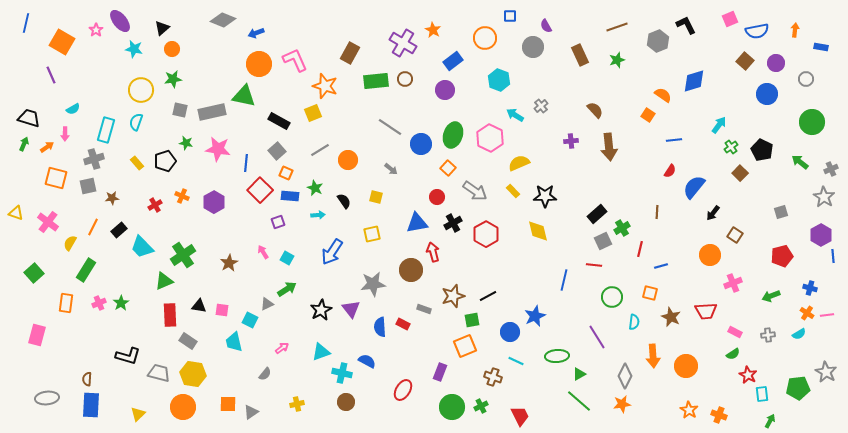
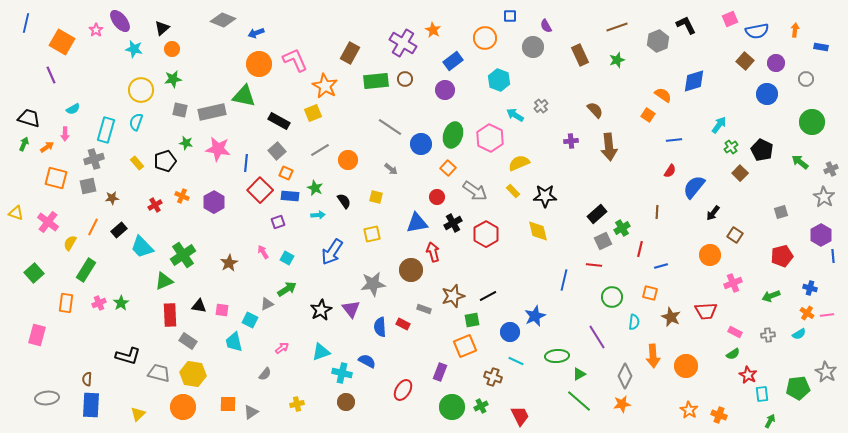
orange star at (325, 86): rotated 10 degrees clockwise
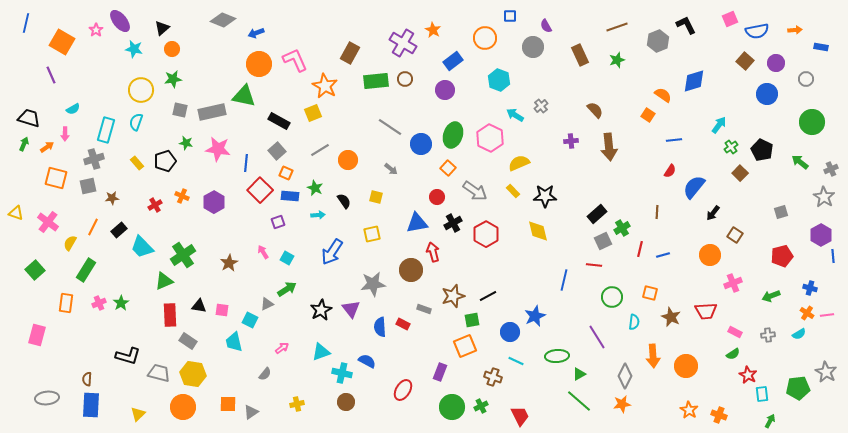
orange arrow at (795, 30): rotated 80 degrees clockwise
blue line at (661, 266): moved 2 px right, 11 px up
green square at (34, 273): moved 1 px right, 3 px up
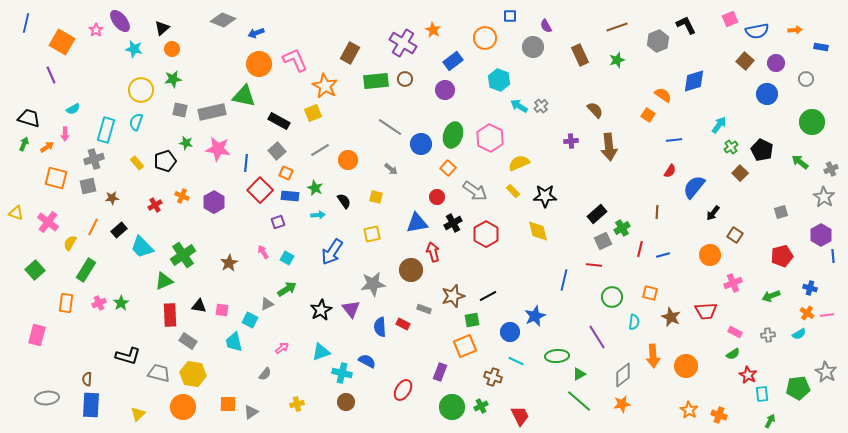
cyan arrow at (515, 115): moved 4 px right, 9 px up
gray diamond at (625, 376): moved 2 px left, 1 px up; rotated 25 degrees clockwise
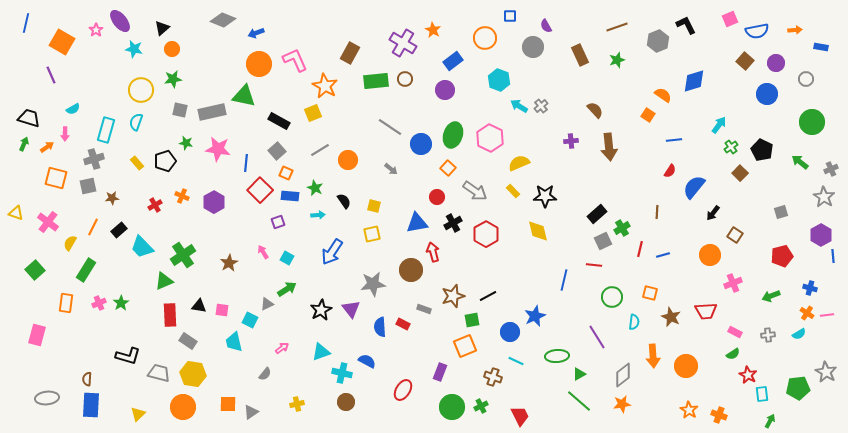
yellow square at (376, 197): moved 2 px left, 9 px down
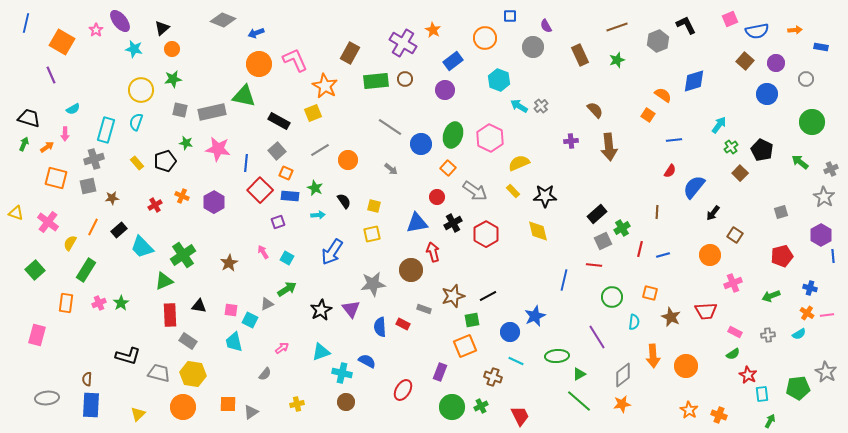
pink square at (222, 310): moved 9 px right
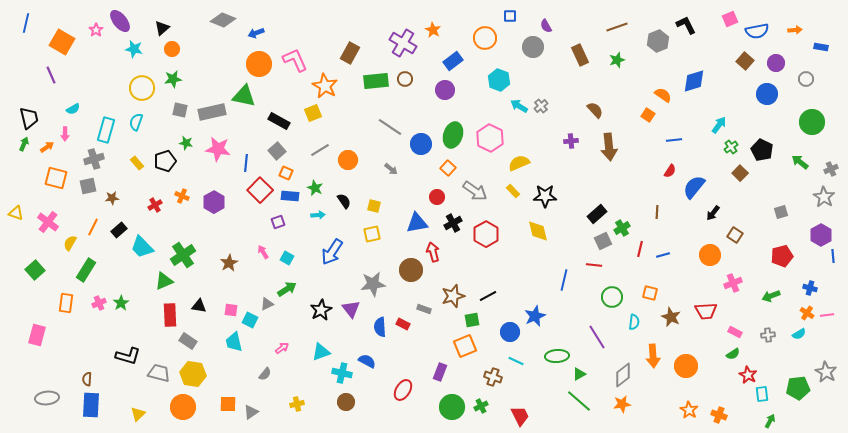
yellow circle at (141, 90): moved 1 px right, 2 px up
black trapezoid at (29, 118): rotated 60 degrees clockwise
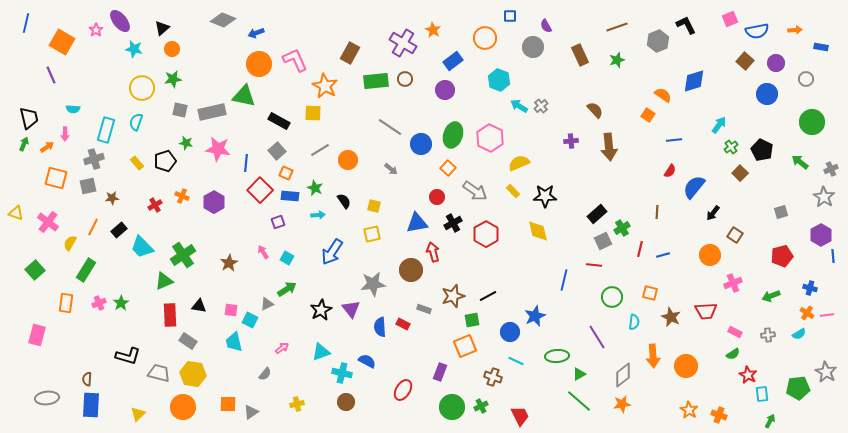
cyan semicircle at (73, 109): rotated 32 degrees clockwise
yellow square at (313, 113): rotated 24 degrees clockwise
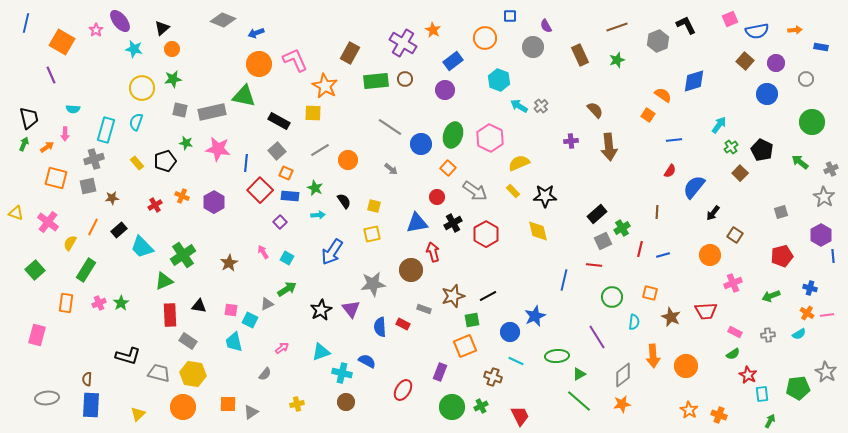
purple square at (278, 222): moved 2 px right; rotated 24 degrees counterclockwise
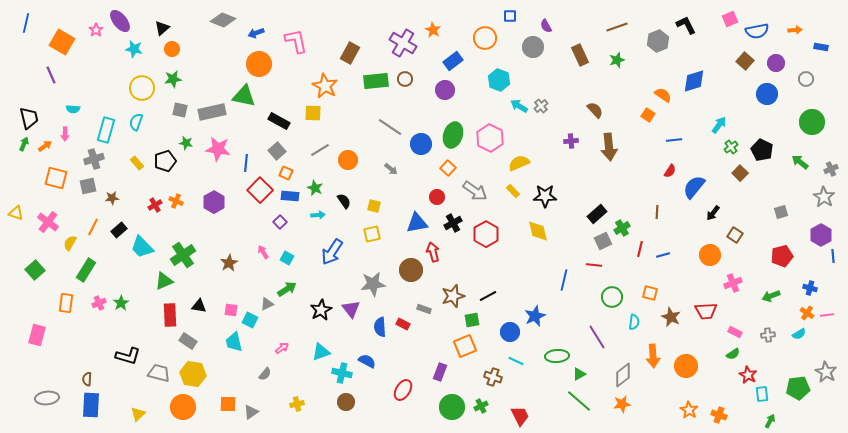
pink L-shape at (295, 60): moved 1 px right, 19 px up; rotated 12 degrees clockwise
orange arrow at (47, 147): moved 2 px left, 1 px up
orange cross at (182, 196): moved 6 px left, 5 px down
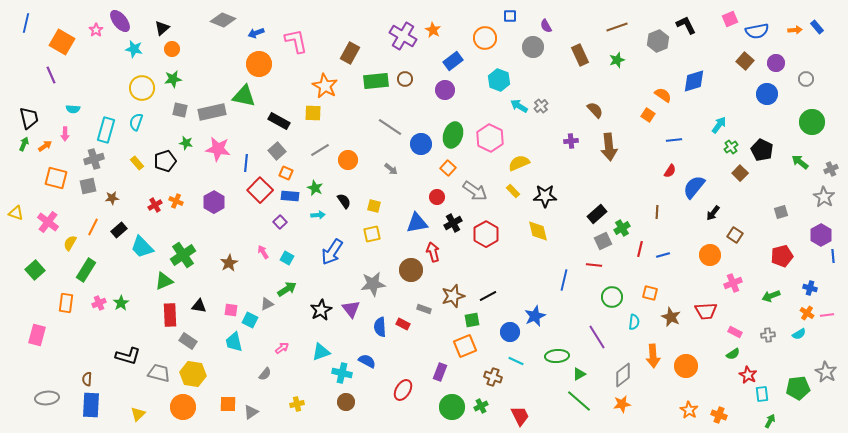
purple cross at (403, 43): moved 7 px up
blue rectangle at (821, 47): moved 4 px left, 20 px up; rotated 40 degrees clockwise
